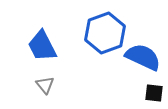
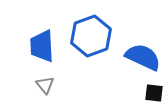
blue hexagon: moved 14 px left, 3 px down
blue trapezoid: rotated 24 degrees clockwise
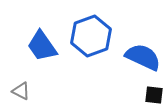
blue trapezoid: rotated 32 degrees counterclockwise
gray triangle: moved 24 px left, 6 px down; rotated 24 degrees counterclockwise
black square: moved 2 px down
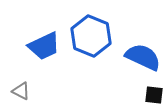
blue hexagon: rotated 18 degrees counterclockwise
blue trapezoid: moved 2 px right; rotated 80 degrees counterclockwise
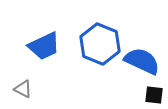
blue hexagon: moved 9 px right, 8 px down
blue semicircle: moved 1 px left, 4 px down
gray triangle: moved 2 px right, 2 px up
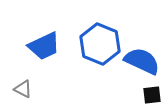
black square: moved 2 px left; rotated 12 degrees counterclockwise
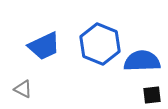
blue semicircle: rotated 27 degrees counterclockwise
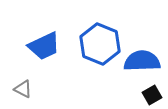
black square: rotated 24 degrees counterclockwise
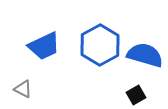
blue hexagon: moved 1 px down; rotated 9 degrees clockwise
blue semicircle: moved 3 px right, 6 px up; rotated 18 degrees clockwise
black square: moved 16 px left
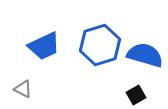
blue hexagon: rotated 12 degrees clockwise
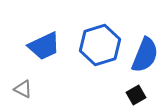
blue semicircle: rotated 96 degrees clockwise
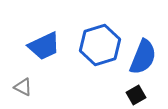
blue semicircle: moved 2 px left, 2 px down
gray triangle: moved 2 px up
